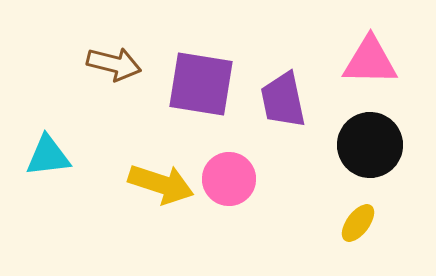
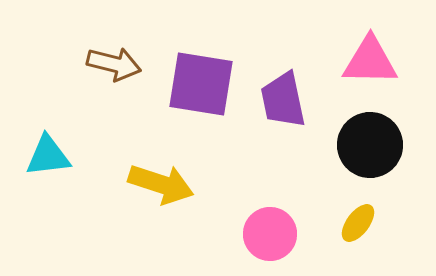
pink circle: moved 41 px right, 55 px down
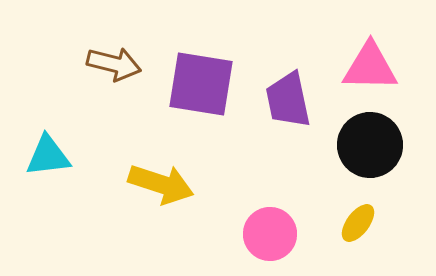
pink triangle: moved 6 px down
purple trapezoid: moved 5 px right
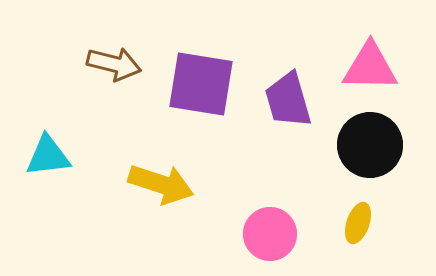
purple trapezoid: rotated 4 degrees counterclockwise
yellow ellipse: rotated 18 degrees counterclockwise
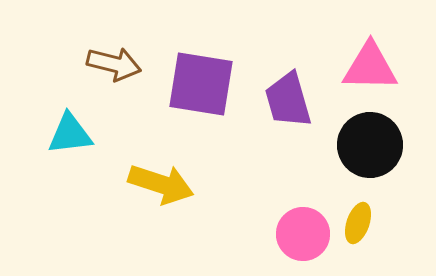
cyan triangle: moved 22 px right, 22 px up
pink circle: moved 33 px right
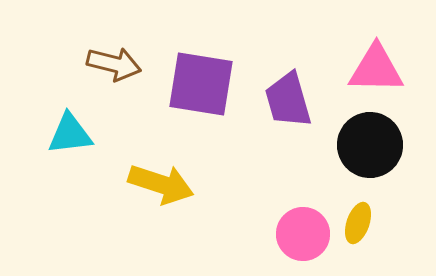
pink triangle: moved 6 px right, 2 px down
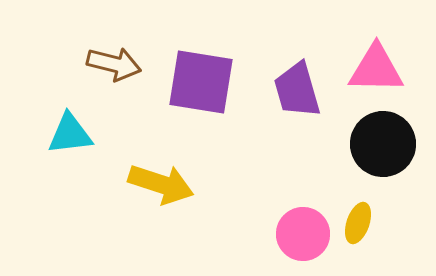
purple square: moved 2 px up
purple trapezoid: moved 9 px right, 10 px up
black circle: moved 13 px right, 1 px up
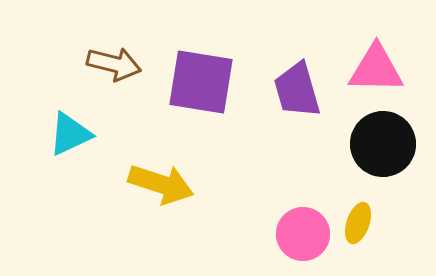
cyan triangle: rotated 18 degrees counterclockwise
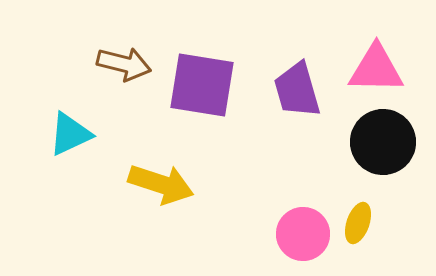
brown arrow: moved 10 px right
purple square: moved 1 px right, 3 px down
black circle: moved 2 px up
